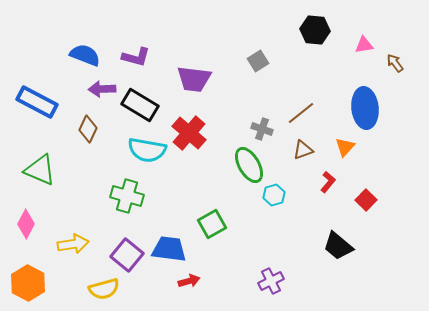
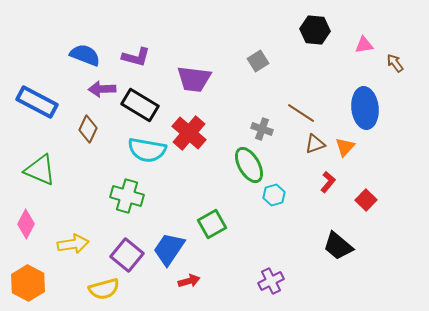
brown line: rotated 72 degrees clockwise
brown triangle: moved 12 px right, 6 px up
blue trapezoid: rotated 63 degrees counterclockwise
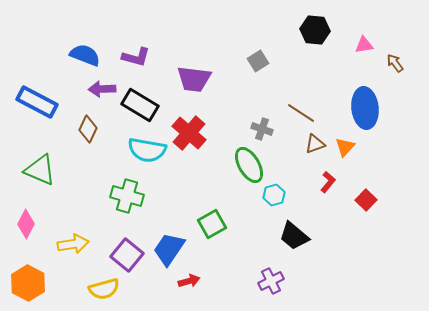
black trapezoid: moved 44 px left, 10 px up
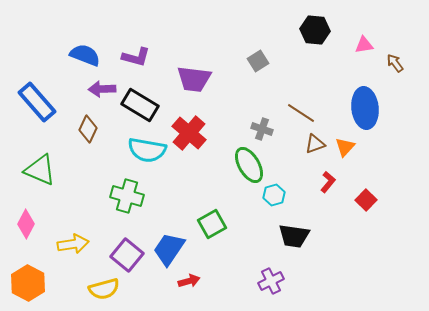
blue rectangle: rotated 21 degrees clockwise
black trapezoid: rotated 32 degrees counterclockwise
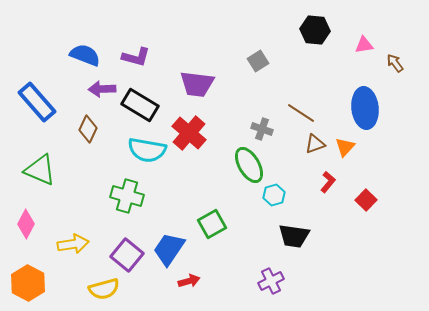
purple trapezoid: moved 3 px right, 5 px down
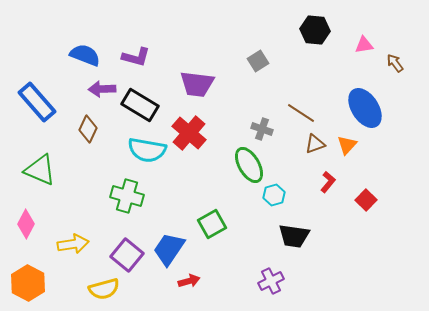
blue ellipse: rotated 27 degrees counterclockwise
orange triangle: moved 2 px right, 2 px up
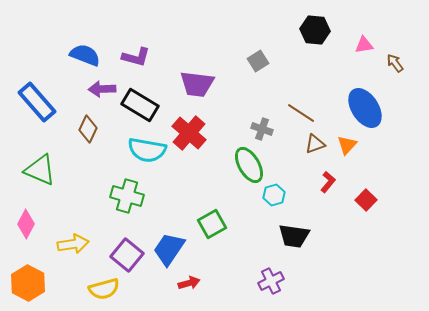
red arrow: moved 2 px down
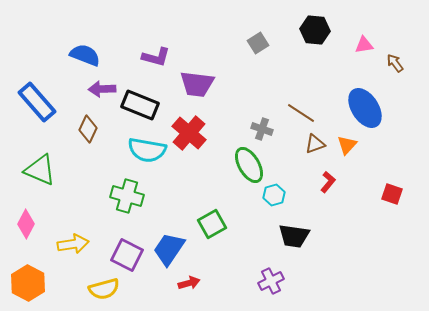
purple L-shape: moved 20 px right
gray square: moved 18 px up
black rectangle: rotated 9 degrees counterclockwise
red square: moved 26 px right, 6 px up; rotated 25 degrees counterclockwise
purple square: rotated 12 degrees counterclockwise
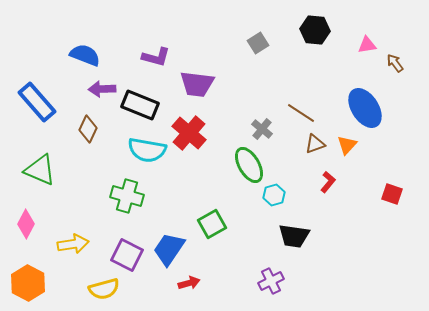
pink triangle: moved 3 px right
gray cross: rotated 20 degrees clockwise
